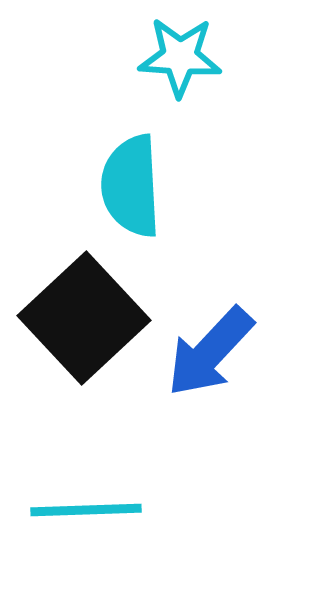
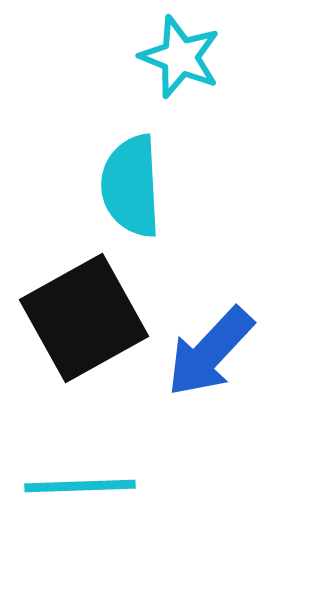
cyan star: rotated 18 degrees clockwise
black square: rotated 14 degrees clockwise
cyan line: moved 6 px left, 24 px up
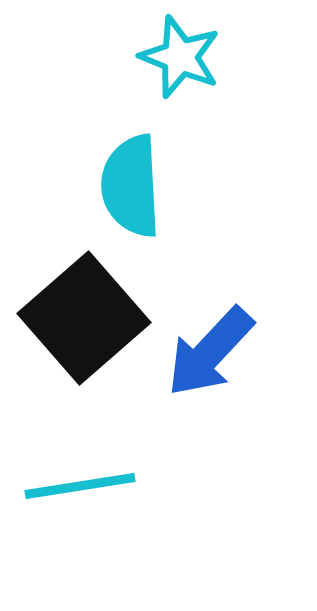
black square: rotated 12 degrees counterclockwise
cyan line: rotated 7 degrees counterclockwise
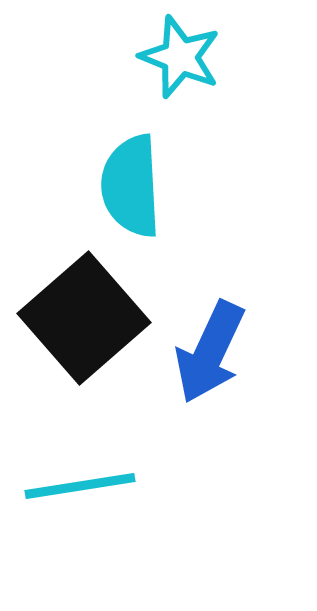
blue arrow: rotated 18 degrees counterclockwise
